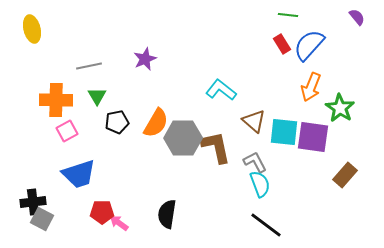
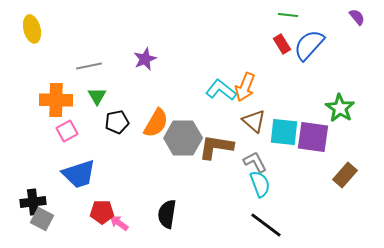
orange arrow: moved 66 px left
brown L-shape: rotated 69 degrees counterclockwise
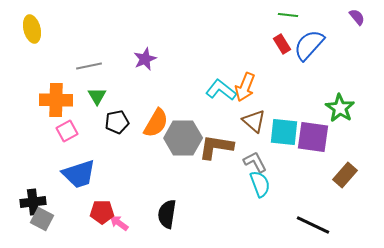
black line: moved 47 px right; rotated 12 degrees counterclockwise
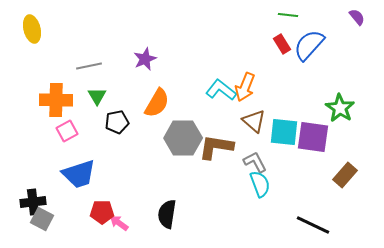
orange semicircle: moved 1 px right, 20 px up
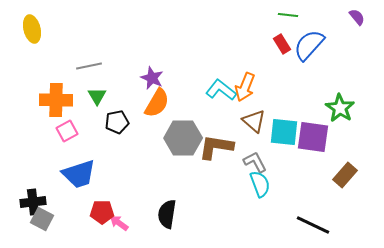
purple star: moved 7 px right, 19 px down; rotated 25 degrees counterclockwise
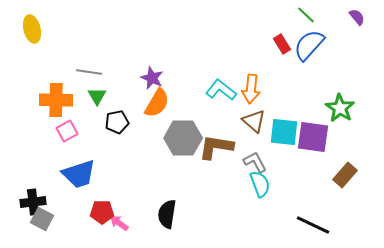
green line: moved 18 px right; rotated 36 degrees clockwise
gray line: moved 6 px down; rotated 20 degrees clockwise
orange arrow: moved 6 px right, 2 px down; rotated 16 degrees counterclockwise
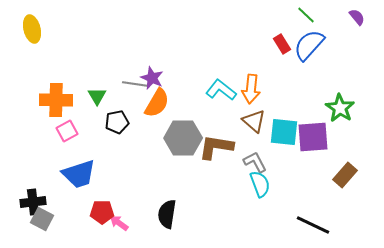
gray line: moved 46 px right, 12 px down
purple square: rotated 12 degrees counterclockwise
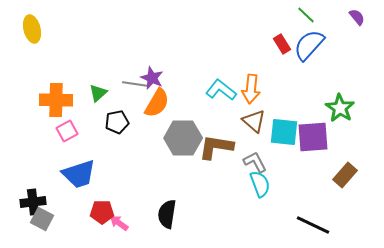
green triangle: moved 1 px right, 3 px up; rotated 18 degrees clockwise
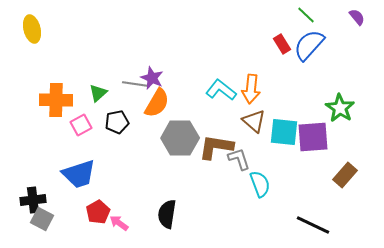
pink square: moved 14 px right, 6 px up
gray hexagon: moved 3 px left
gray L-shape: moved 16 px left, 3 px up; rotated 10 degrees clockwise
black cross: moved 2 px up
red pentagon: moved 4 px left; rotated 30 degrees counterclockwise
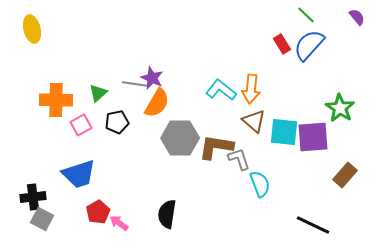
black cross: moved 3 px up
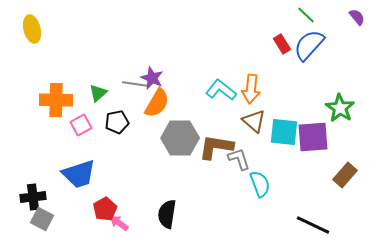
red pentagon: moved 7 px right, 3 px up
